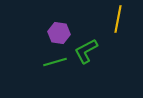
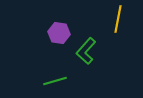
green L-shape: rotated 20 degrees counterclockwise
green line: moved 19 px down
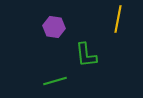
purple hexagon: moved 5 px left, 6 px up
green L-shape: moved 4 px down; rotated 48 degrees counterclockwise
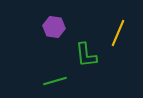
yellow line: moved 14 px down; rotated 12 degrees clockwise
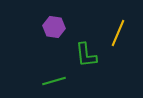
green line: moved 1 px left
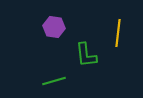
yellow line: rotated 16 degrees counterclockwise
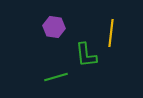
yellow line: moved 7 px left
green line: moved 2 px right, 4 px up
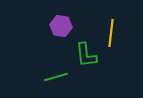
purple hexagon: moved 7 px right, 1 px up
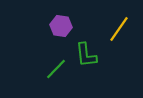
yellow line: moved 8 px right, 4 px up; rotated 28 degrees clockwise
green line: moved 8 px up; rotated 30 degrees counterclockwise
